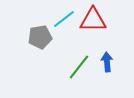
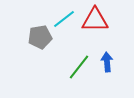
red triangle: moved 2 px right
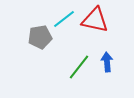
red triangle: rotated 12 degrees clockwise
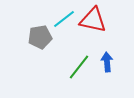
red triangle: moved 2 px left
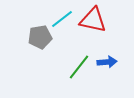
cyan line: moved 2 px left
blue arrow: rotated 90 degrees clockwise
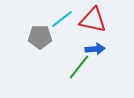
gray pentagon: rotated 10 degrees clockwise
blue arrow: moved 12 px left, 13 px up
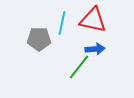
cyan line: moved 4 px down; rotated 40 degrees counterclockwise
gray pentagon: moved 1 px left, 2 px down
